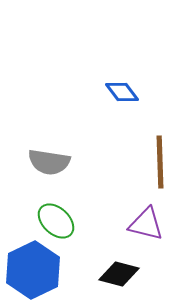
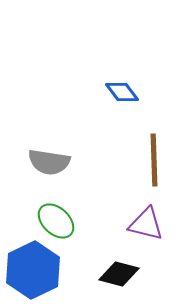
brown line: moved 6 px left, 2 px up
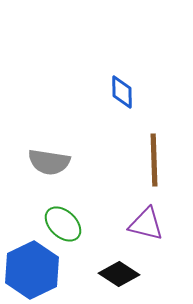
blue diamond: rotated 36 degrees clockwise
green ellipse: moved 7 px right, 3 px down
blue hexagon: moved 1 px left
black diamond: rotated 18 degrees clockwise
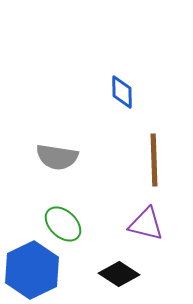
gray semicircle: moved 8 px right, 5 px up
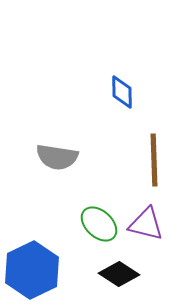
green ellipse: moved 36 px right
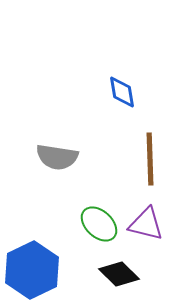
blue diamond: rotated 8 degrees counterclockwise
brown line: moved 4 px left, 1 px up
black diamond: rotated 12 degrees clockwise
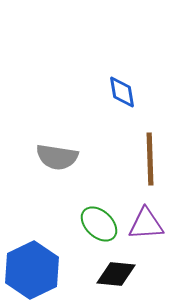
purple triangle: rotated 18 degrees counterclockwise
black diamond: moved 3 px left; rotated 39 degrees counterclockwise
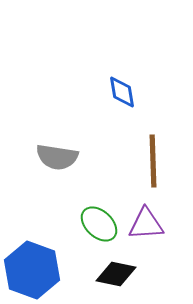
brown line: moved 3 px right, 2 px down
blue hexagon: rotated 14 degrees counterclockwise
black diamond: rotated 6 degrees clockwise
